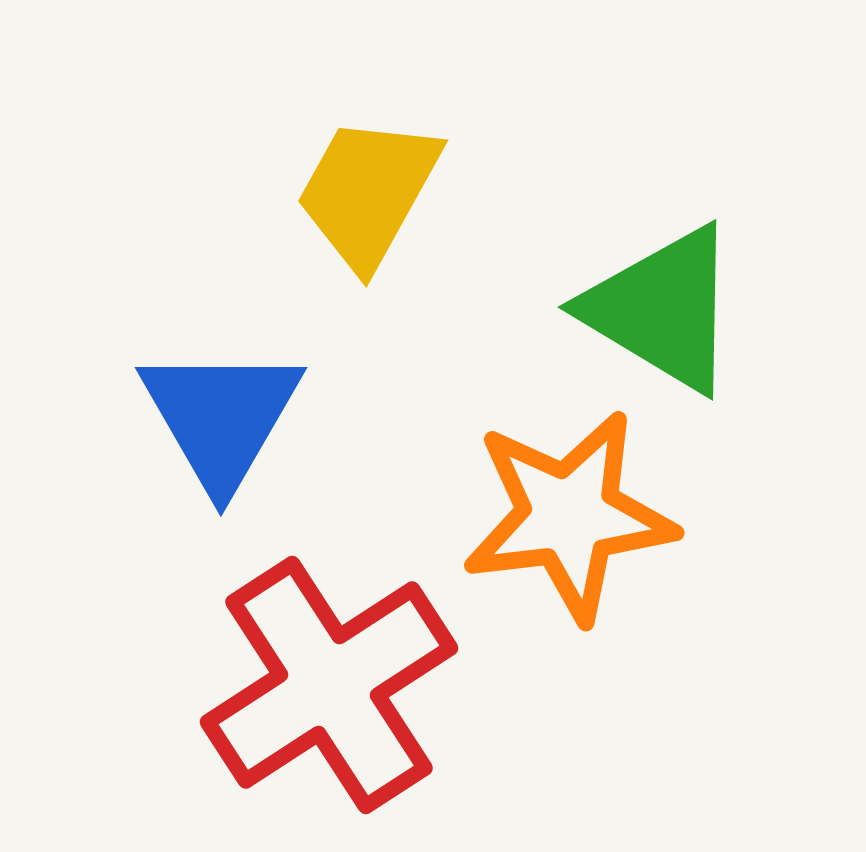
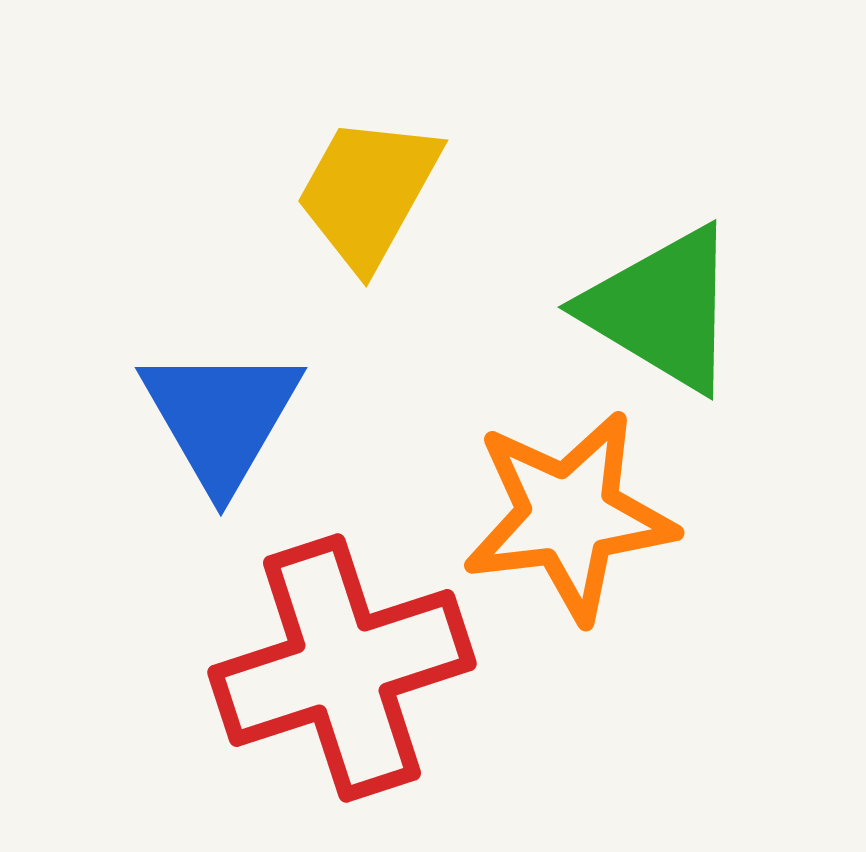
red cross: moved 13 px right, 17 px up; rotated 15 degrees clockwise
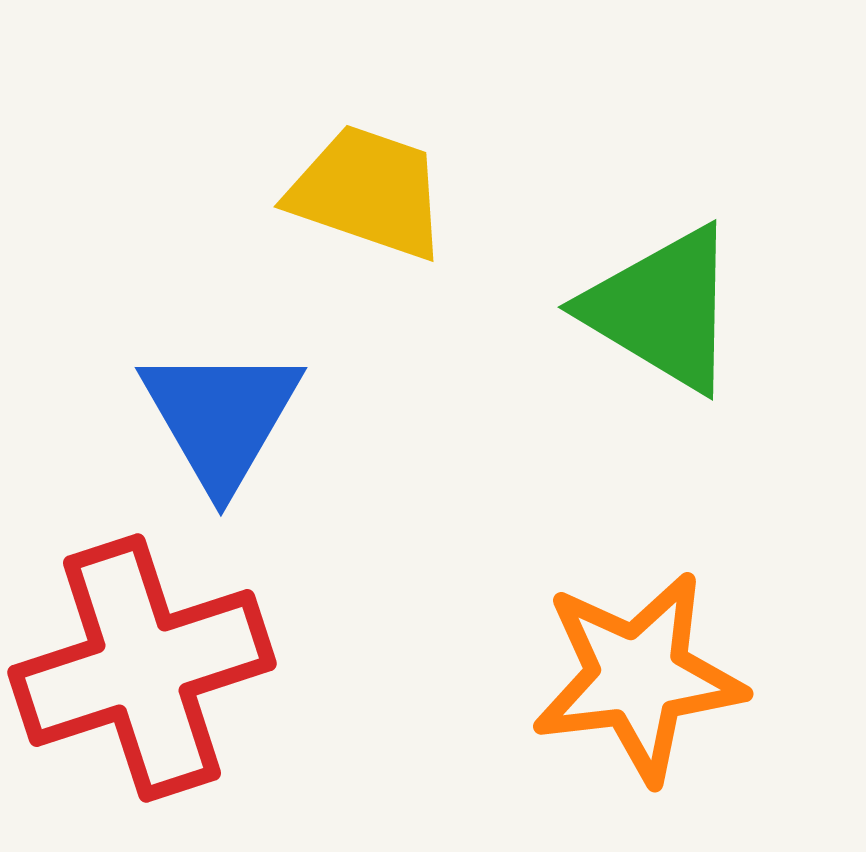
yellow trapezoid: rotated 80 degrees clockwise
orange star: moved 69 px right, 161 px down
red cross: moved 200 px left
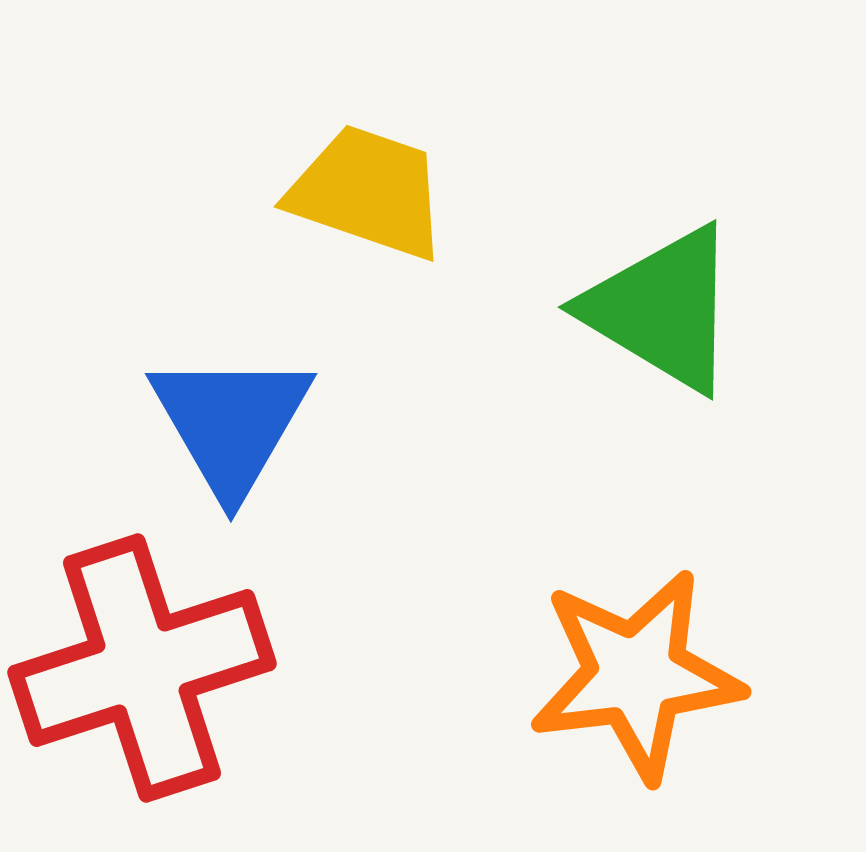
blue triangle: moved 10 px right, 6 px down
orange star: moved 2 px left, 2 px up
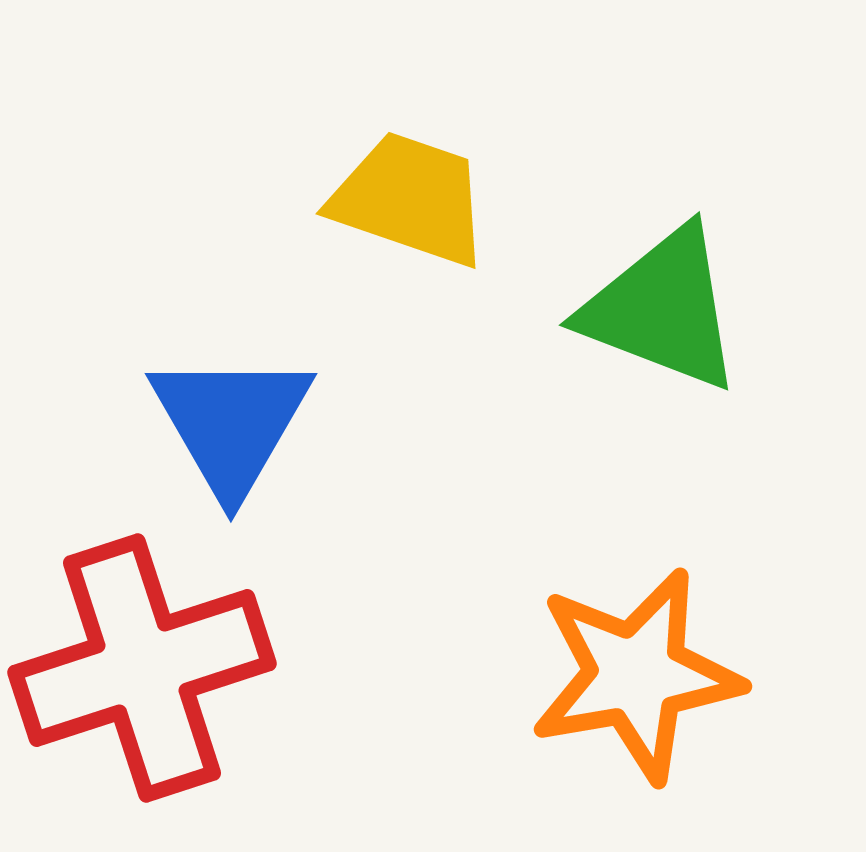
yellow trapezoid: moved 42 px right, 7 px down
green triangle: rotated 10 degrees counterclockwise
orange star: rotated 3 degrees counterclockwise
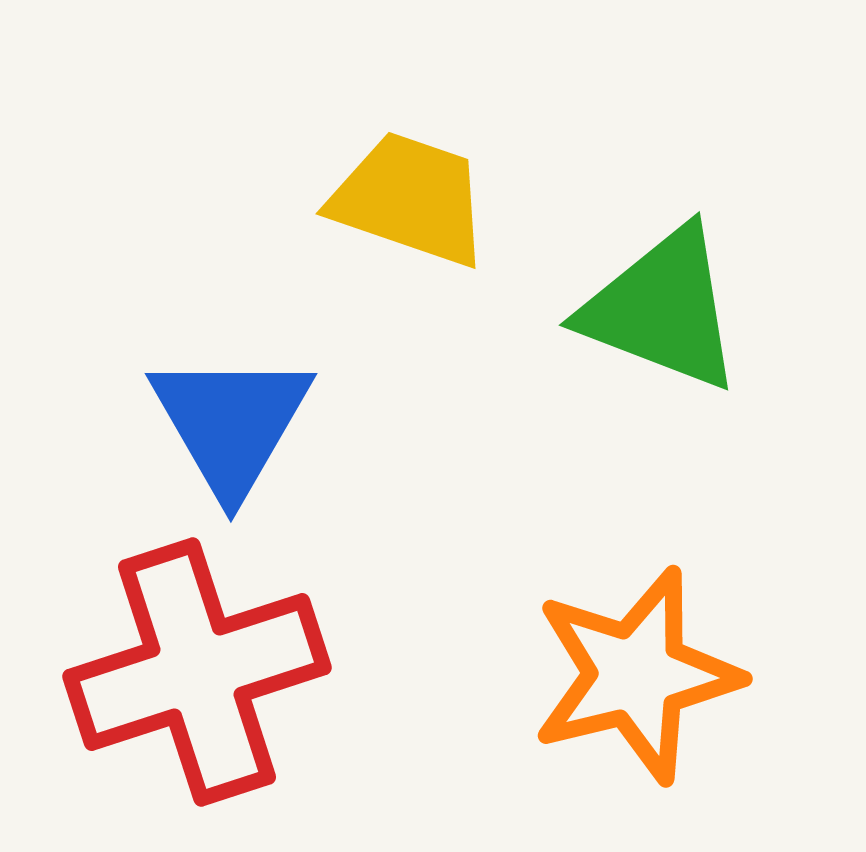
red cross: moved 55 px right, 4 px down
orange star: rotated 4 degrees counterclockwise
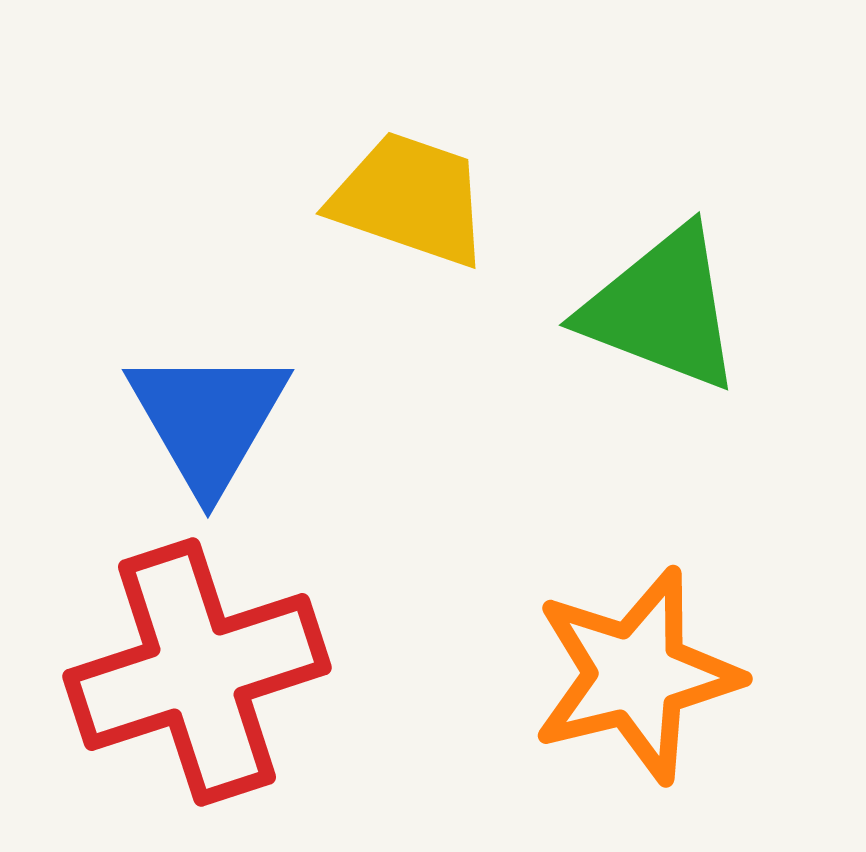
blue triangle: moved 23 px left, 4 px up
